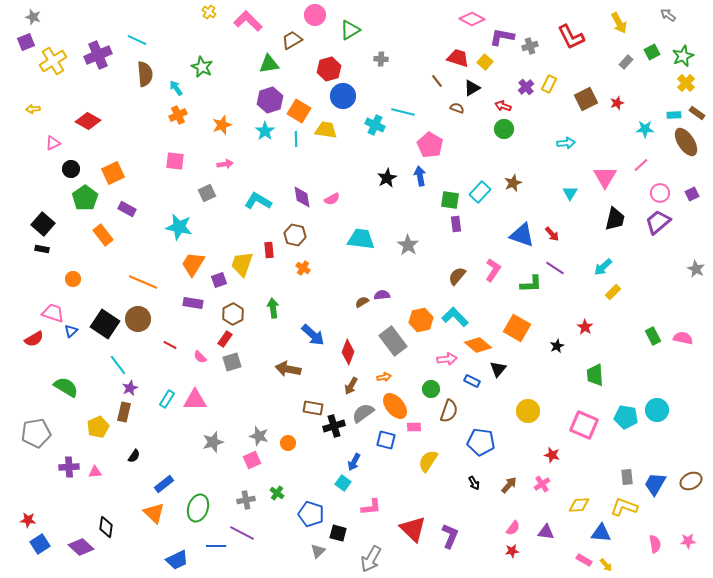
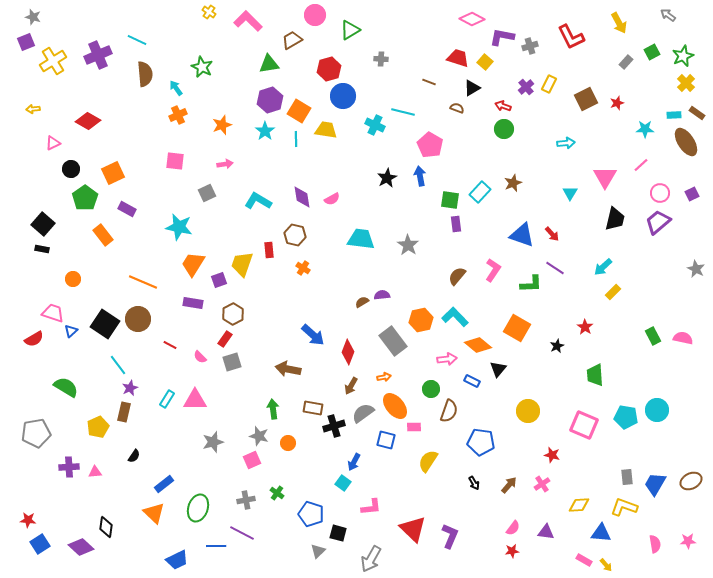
brown line at (437, 81): moved 8 px left, 1 px down; rotated 32 degrees counterclockwise
green arrow at (273, 308): moved 101 px down
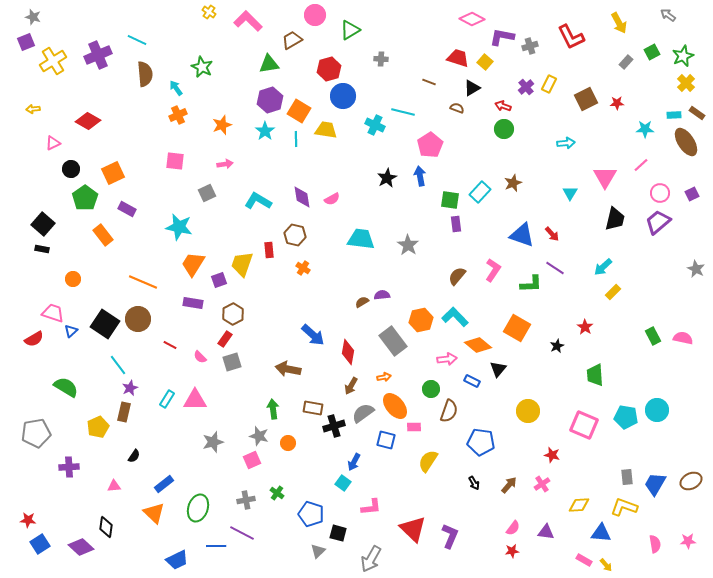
red star at (617, 103): rotated 16 degrees clockwise
pink pentagon at (430, 145): rotated 10 degrees clockwise
red diamond at (348, 352): rotated 10 degrees counterclockwise
pink triangle at (95, 472): moved 19 px right, 14 px down
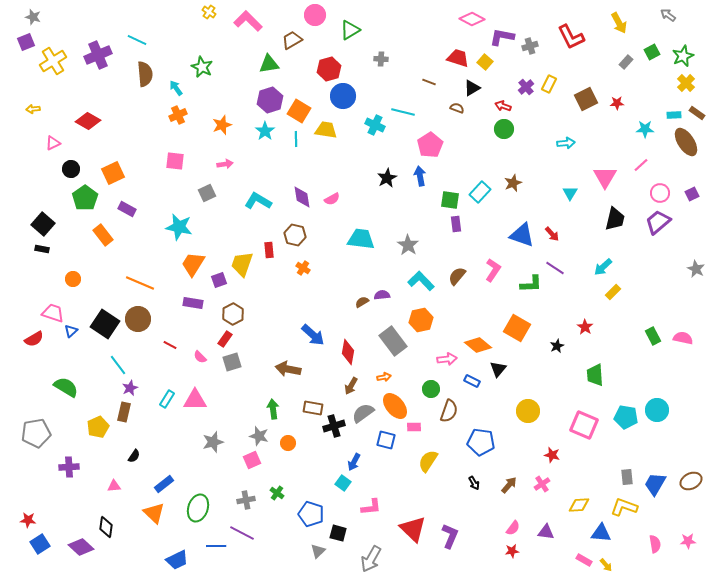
orange line at (143, 282): moved 3 px left, 1 px down
cyan L-shape at (455, 317): moved 34 px left, 36 px up
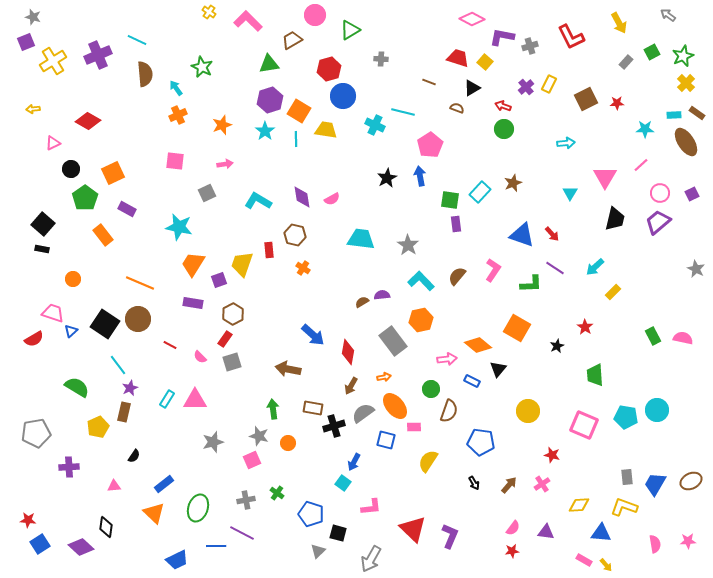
cyan arrow at (603, 267): moved 8 px left
green semicircle at (66, 387): moved 11 px right
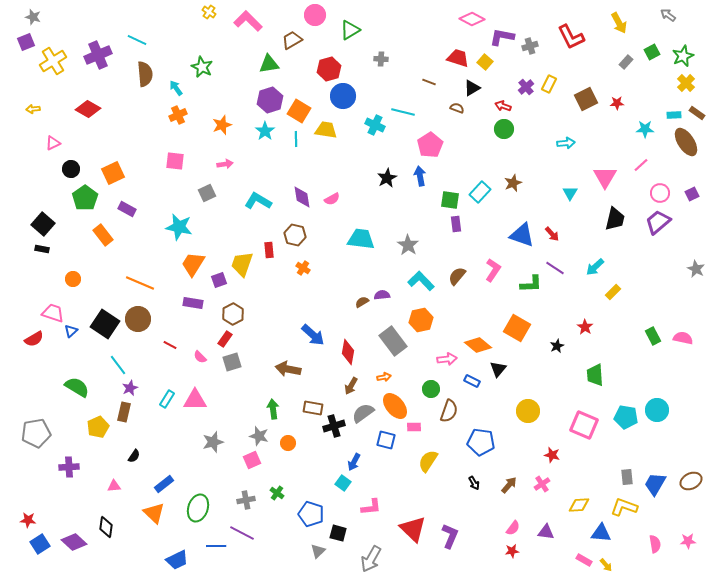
red diamond at (88, 121): moved 12 px up
purple diamond at (81, 547): moved 7 px left, 5 px up
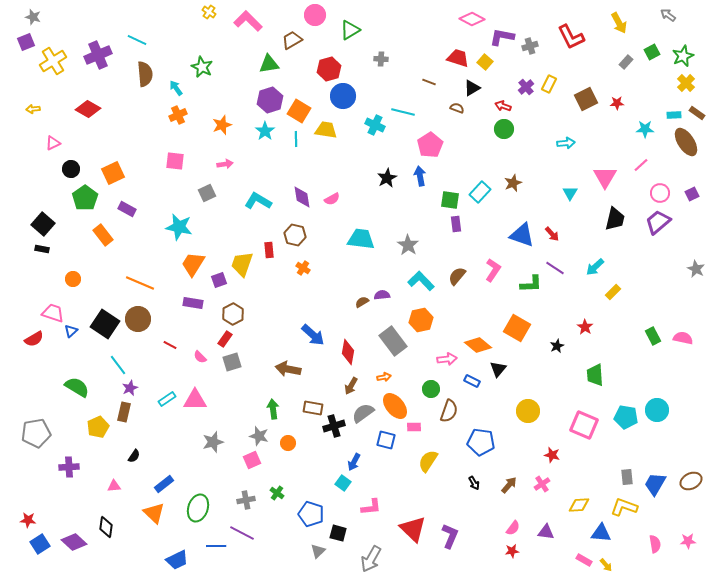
cyan rectangle at (167, 399): rotated 24 degrees clockwise
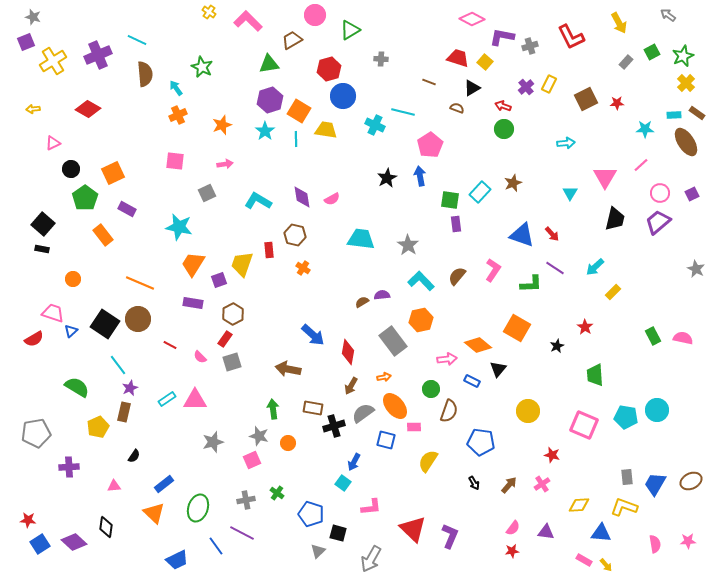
blue line at (216, 546): rotated 54 degrees clockwise
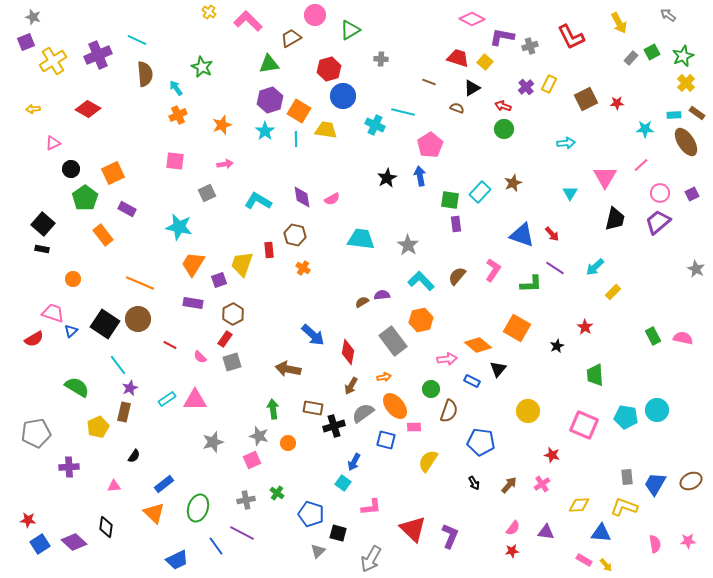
brown trapezoid at (292, 40): moved 1 px left, 2 px up
gray rectangle at (626, 62): moved 5 px right, 4 px up
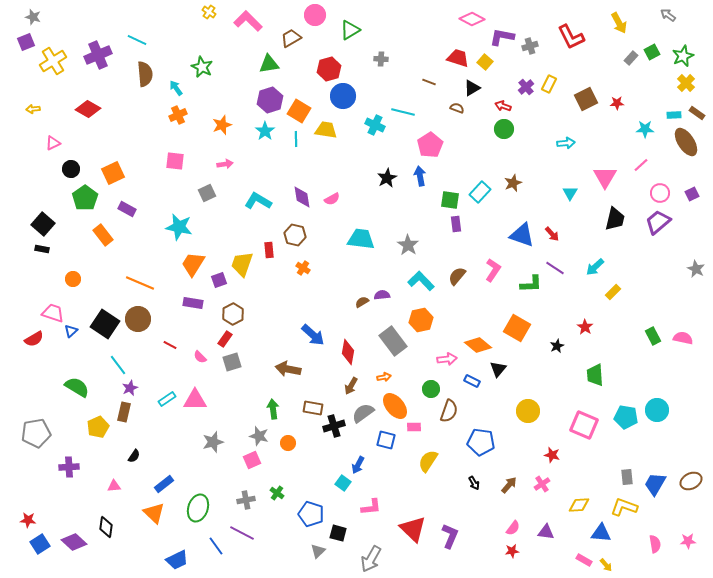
blue arrow at (354, 462): moved 4 px right, 3 px down
